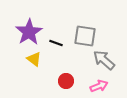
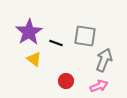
gray arrow: rotated 70 degrees clockwise
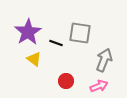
purple star: moved 1 px left
gray square: moved 5 px left, 3 px up
